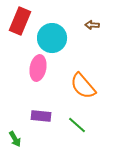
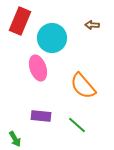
pink ellipse: rotated 30 degrees counterclockwise
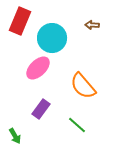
pink ellipse: rotated 65 degrees clockwise
purple rectangle: moved 7 px up; rotated 60 degrees counterclockwise
green arrow: moved 3 px up
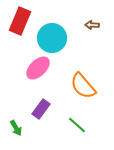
green arrow: moved 1 px right, 8 px up
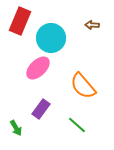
cyan circle: moved 1 px left
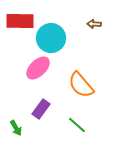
red rectangle: rotated 68 degrees clockwise
brown arrow: moved 2 px right, 1 px up
orange semicircle: moved 2 px left, 1 px up
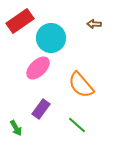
red rectangle: rotated 36 degrees counterclockwise
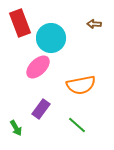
red rectangle: moved 2 px down; rotated 76 degrees counterclockwise
pink ellipse: moved 1 px up
orange semicircle: rotated 60 degrees counterclockwise
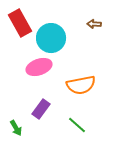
red rectangle: rotated 8 degrees counterclockwise
pink ellipse: moved 1 px right; rotated 25 degrees clockwise
